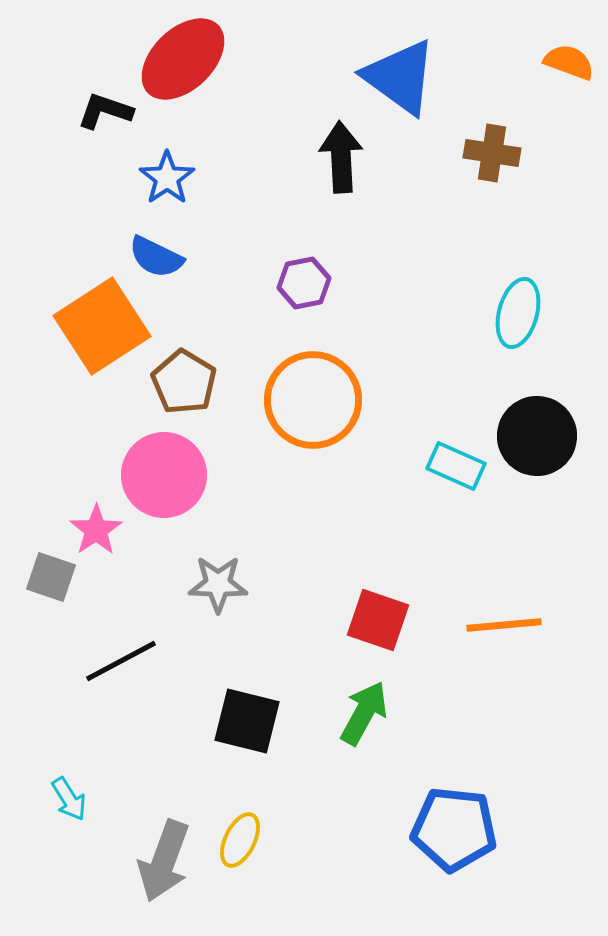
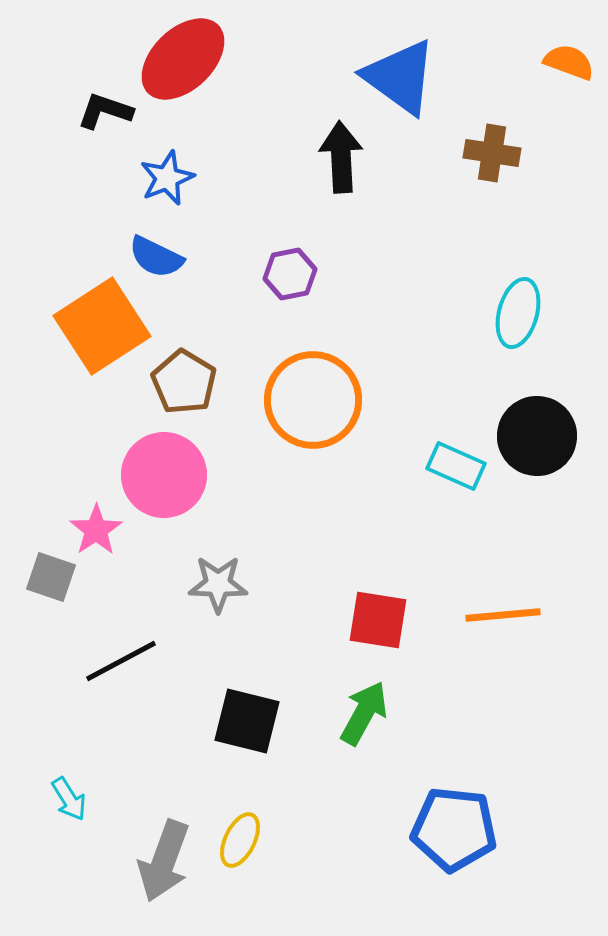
blue star: rotated 12 degrees clockwise
purple hexagon: moved 14 px left, 9 px up
red square: rotated 10 degrees counterclockwise
orange line: moved 1 px left, 10 px up
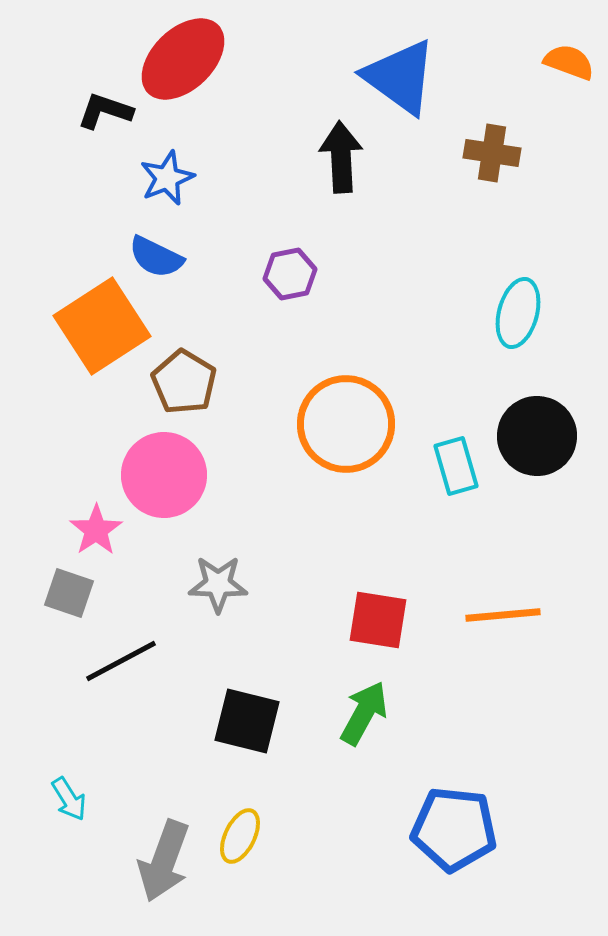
orange circle: moved 33 px right, 24 px down
cyan rectangle: rotated 50 degrees clockwise
gray square: moved 18 px right, 16 px down
yellow ellipse: moved 4 px up
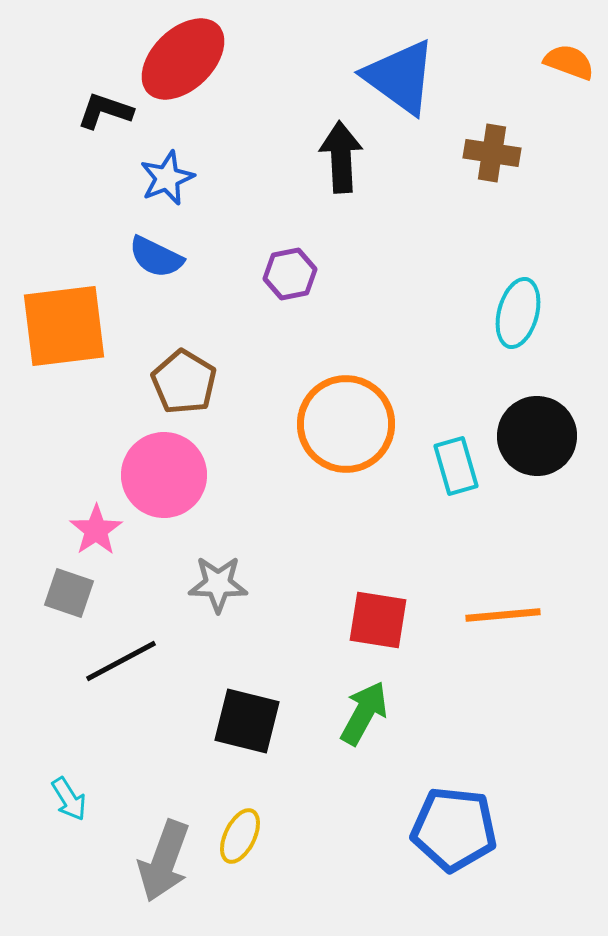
orange square: moved 38 px left; rotated 26 degrees clockwise
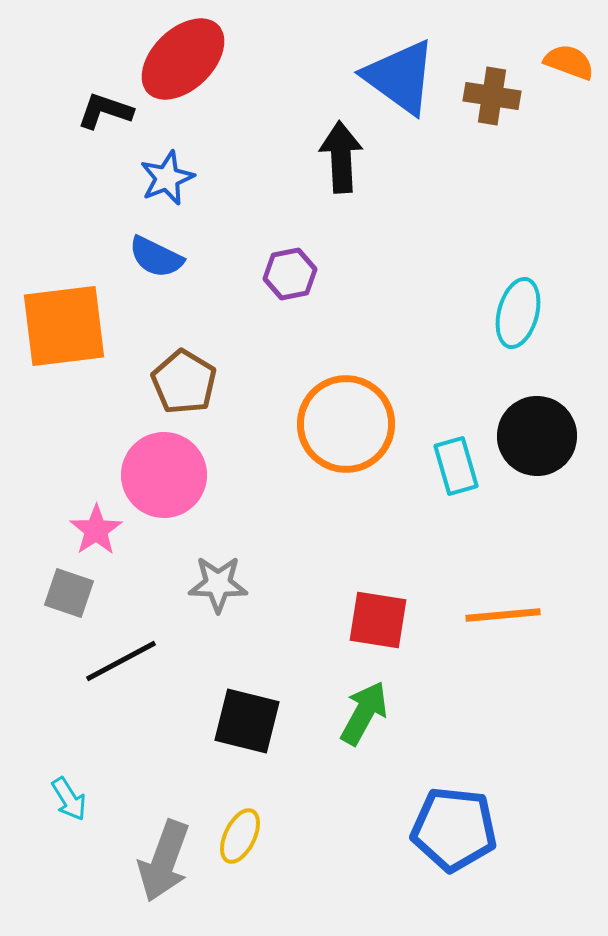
brown cross: moved 57 px up
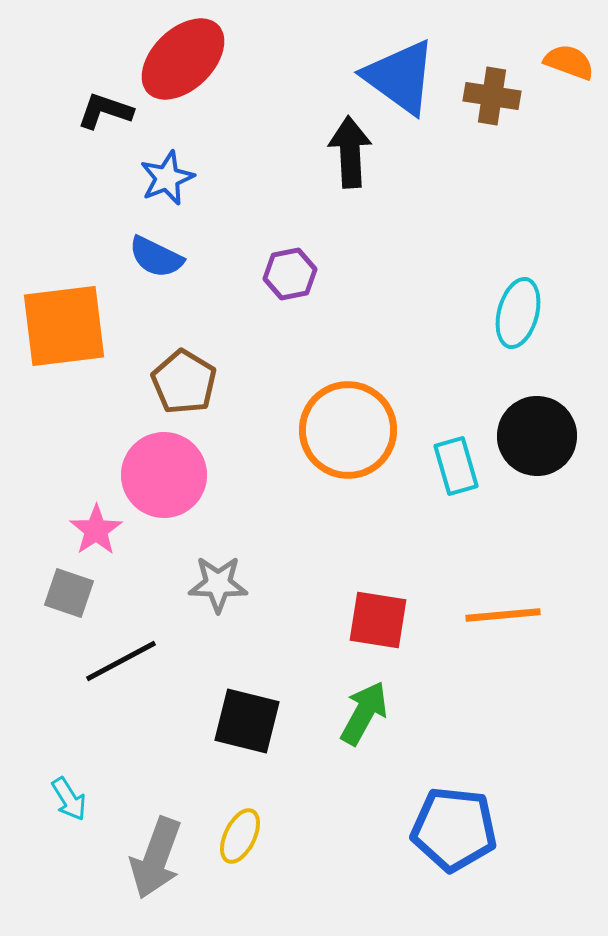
black arrow: moved 9 px right, 5 px up
orange circle: moved 2 px right, 6 px down
gray arrow: moved 8 px left, 3 px up
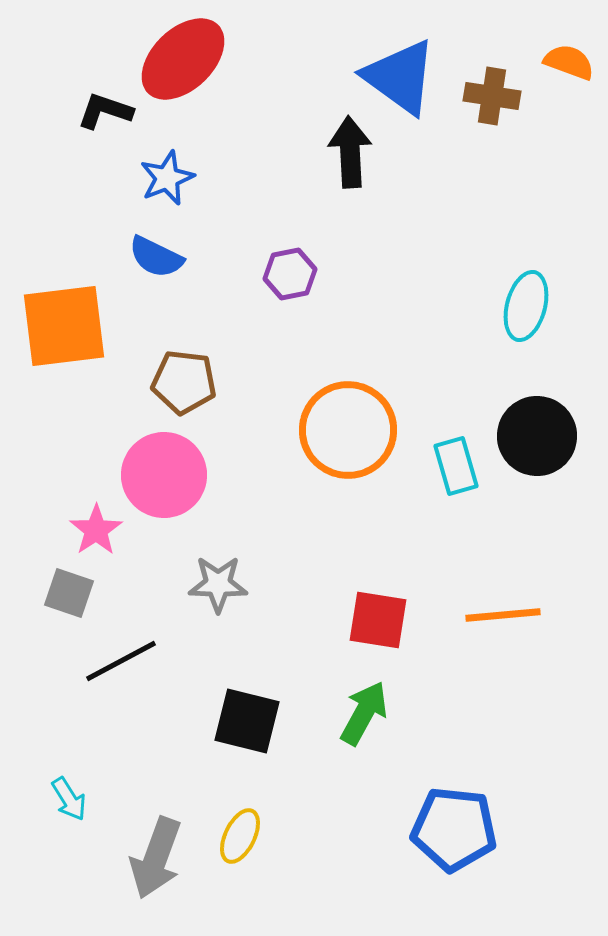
cyan ellipse: moved 8 px right, 7 px up
brown pentagon: rotated 24 degrees counterclockwise
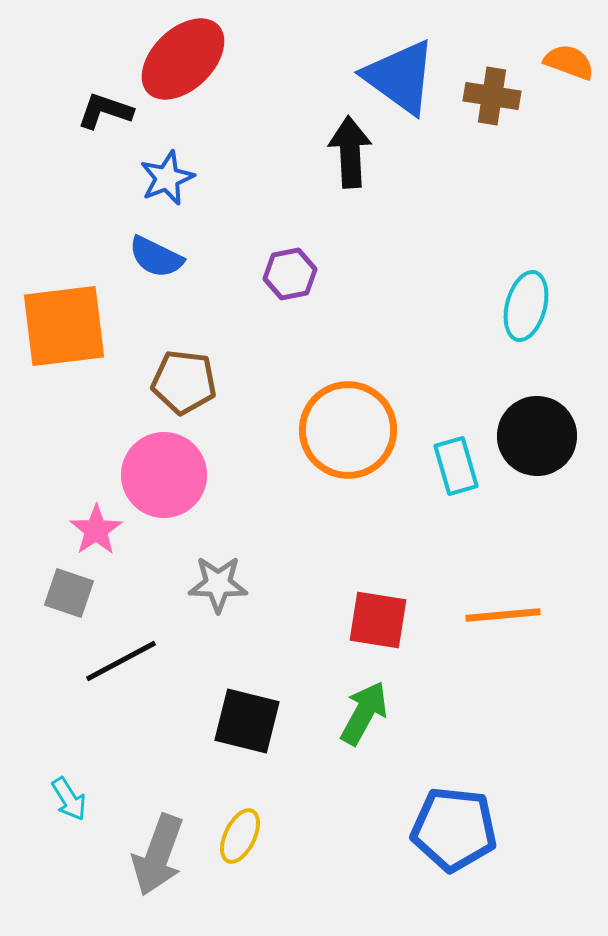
gray arrow: moved 2 px right, 3 px up
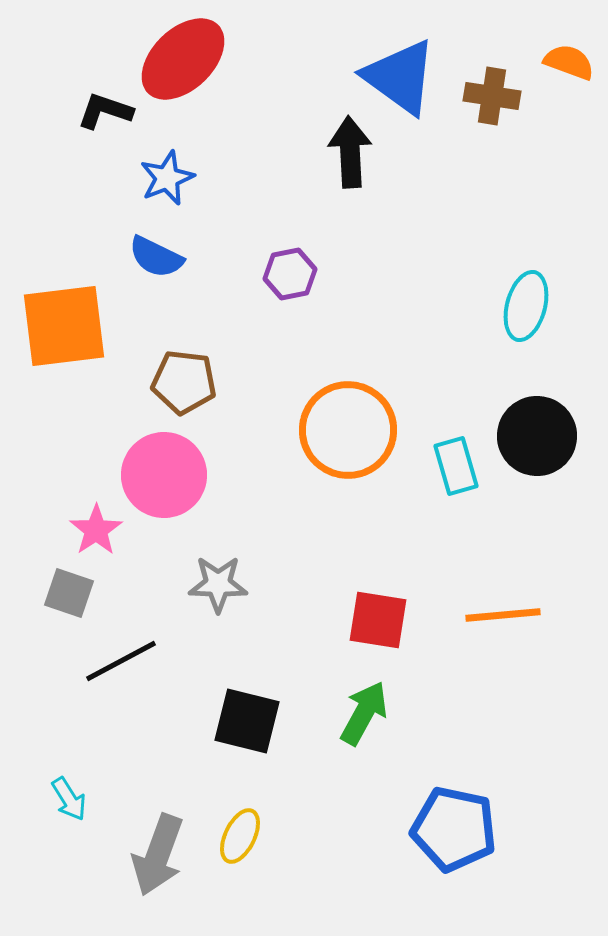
blue pentagon: rotated 6 degrees clockwise
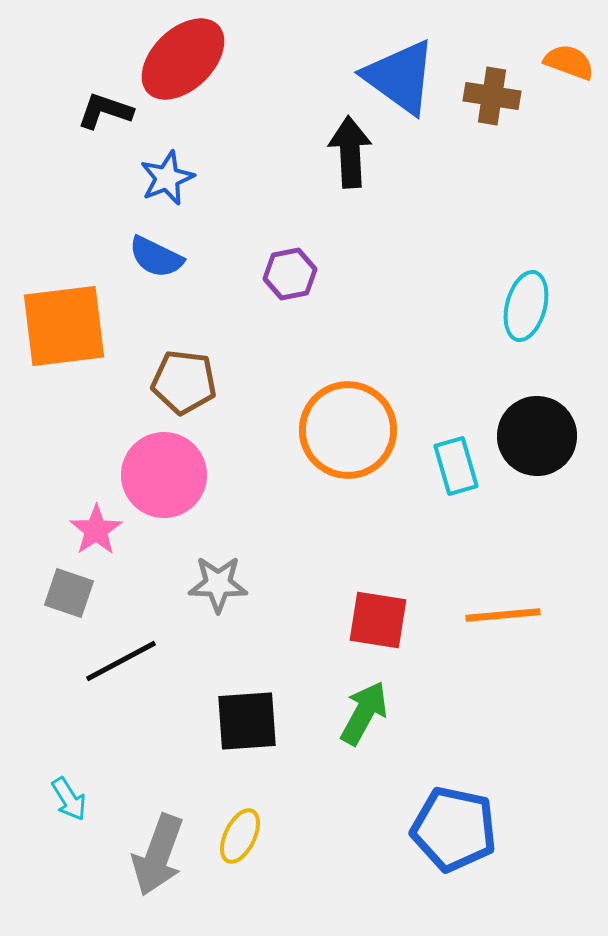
black square: rotated 18 degrees counterclockwise
